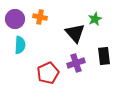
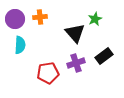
orange cross: rotated 16 degrees counterclockwise
black rectangle: rotated 60 degrees clockwise
red pentagon: rotated 15 degrees clockwise
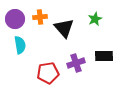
black triangle: moved 11 px left, 5 px up
cyan semicircle: rotated 12 degrees counterclockwise
black rectangle: rotated 36 degrees clockwise
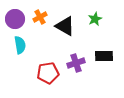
orange cross: rotated 24 degrees counterclockwise
black triangle: moved 1 px right, 2 px up; rotated 20 degrees counterclockwise
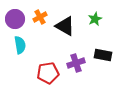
black rectangle: moved 1 px left, 1 px up; rotated 12 degrees clockwise
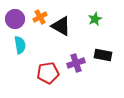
black triangle: moved 4 px left
